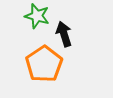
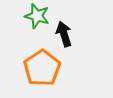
orange pentagon: moved 2 px left, 4 px down
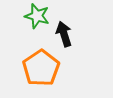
orange pentagon: moved 1 px left
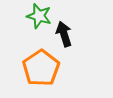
green star: moved 2 px right
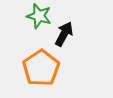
black arrow: rotated 45 degrees clockwise
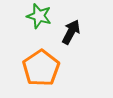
black arrow: moved 7 px right, 2 px up
